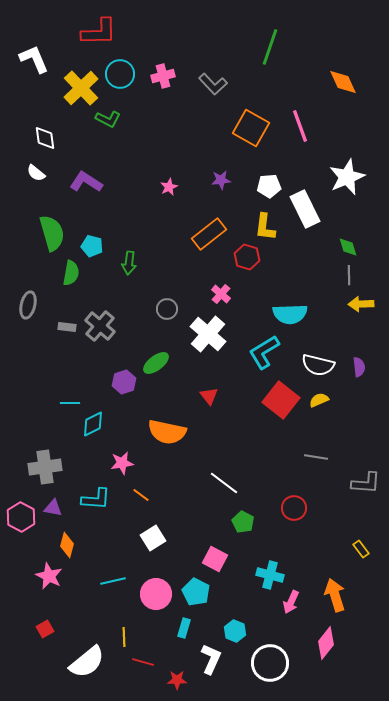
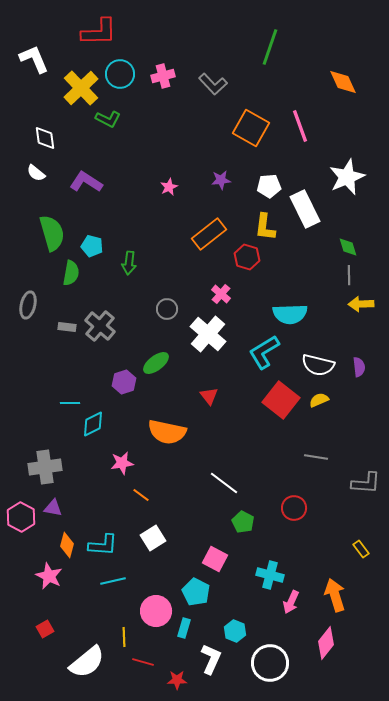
cyan L-shape at (96, 499): moved 7 px right, 46 px down
pink circle at (156, 594): moved 17 px down
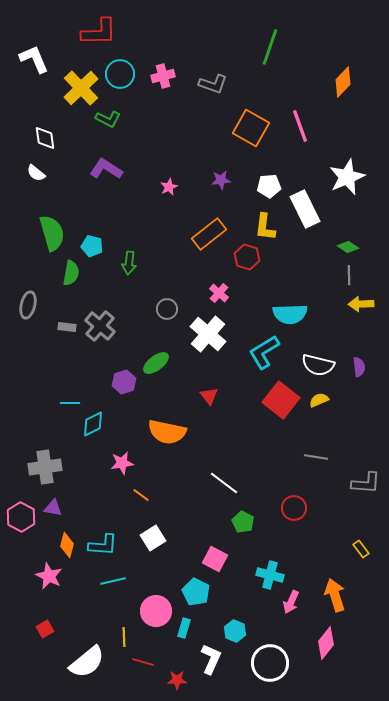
orange diamond at (343, 82): rotated 68 degrees clockwise
gray L-shape at (213, 84): rotated 28 degrees counterclockwise
purple L-shape at (86, 182): moved 20 px right, 13 px up
green diamond at (348, 247): rotated 40 degrees counterclockwise
pink cross at (221, 294): moved 2 px left, 1 px up
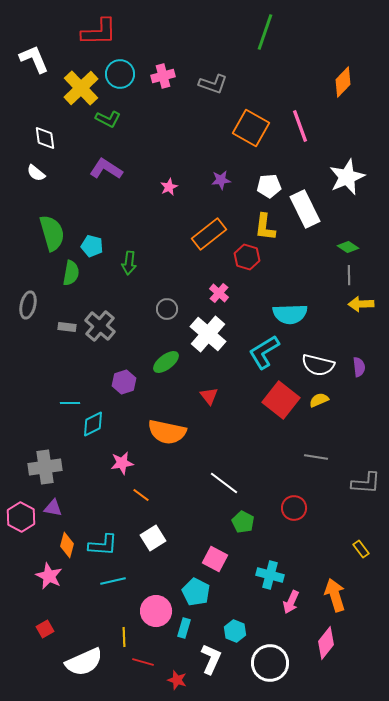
green line at (270, 47): moved 5 px left, 15 px up
green ellipse at (156, 363): moved 10 px right, 1 px up
white semicircle at (87, 662): moved 3 px left; rotated 15 degrees clockwise
red star at (177, 680): rotated 18 degrees clockwise
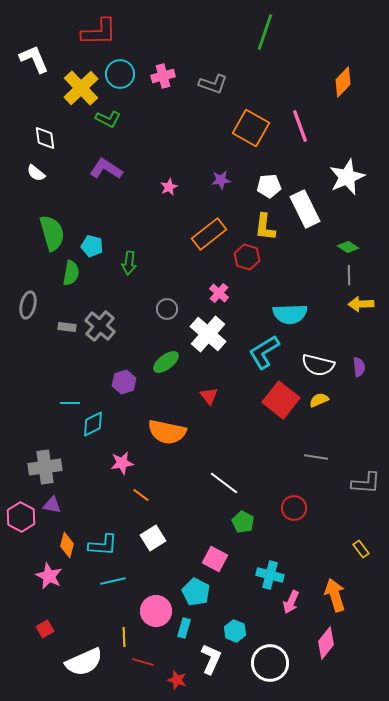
purple triangle at (53, 508): moved 1 px left, 3 px up
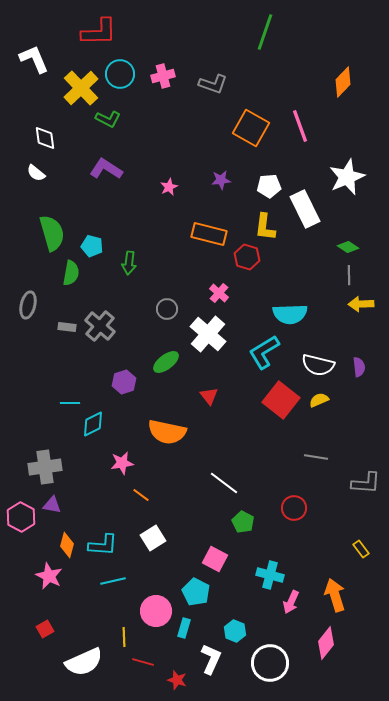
orange rectangle at (209, 234): rotated 52 degrees clockwise
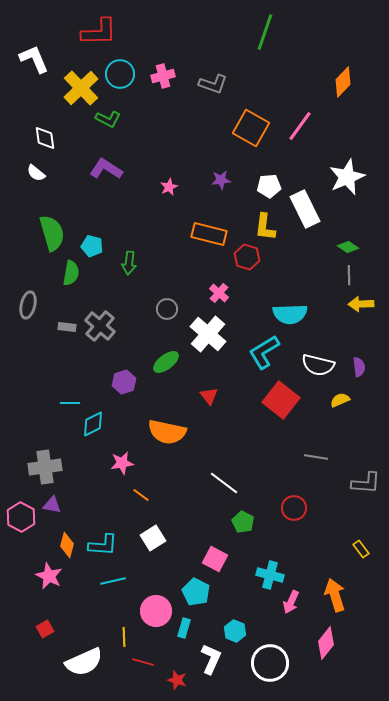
pink line at (300, 126): rotated 56 degrees clockwise
yellow semicircle at (319, 400): moved 21 px right
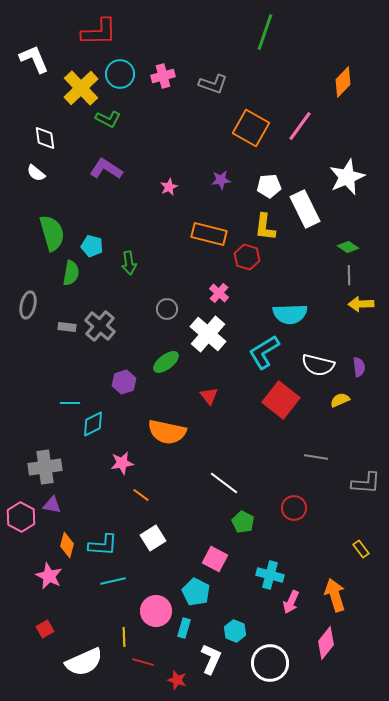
green arrow at (129, 263): rotated 15 degrees counterclockwise
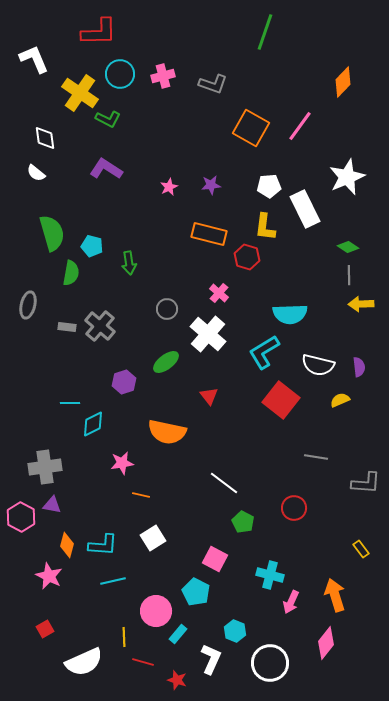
yellow cross at (81, 88): moved 1 px left, 5 px down; rotated 12 degrees counterclockwise
purple star at (221, 180): moved 10 px left, 5 px down
orange line at (141, 495): rotated 24 degrees counterclockwise
cyan rectangle at (184, 628): moved 6 px left, 6 px down; rotated 24 degrees clockwise
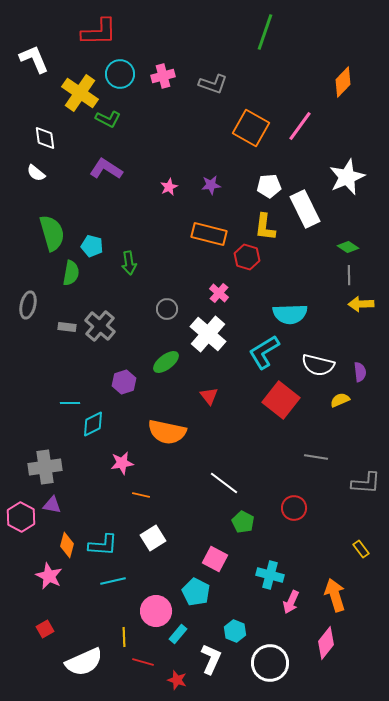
purple semicircle at (359, 367): moved 1 px right, 5 px down
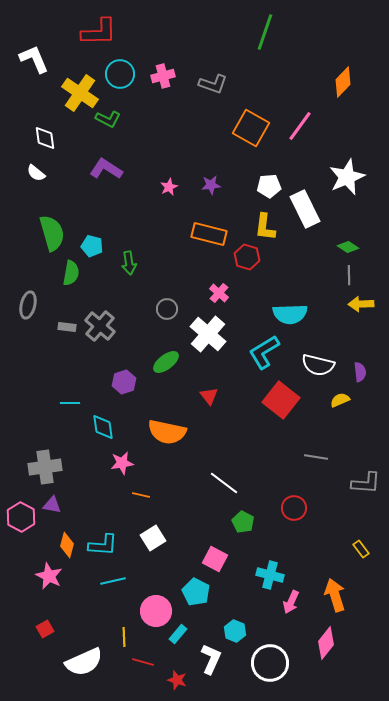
cyan diamond at (93, 424): moved 10 px right, 3 px down; rotated 72 degrees counterclockwise
